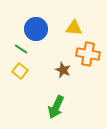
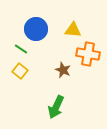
yellow triangle: moved 1 px left, 2 px down
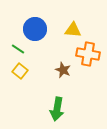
blue circle: moved 1 px left
green line: moved 3 px left
green arrow: moved 1 px right, 2 px down; rotated 15 degrees counterclockwise
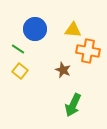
orange cross: moved 3 px up
green arrow: moved 16 px right, 4 px up; rotated 15 degrees clockwise
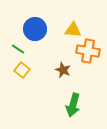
yellow square: moved 2 px right, 1 px up
green arrow: rotated 10 degrees counterclockwise
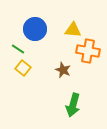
yellow square: moved 1 px right, 2 px up
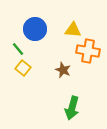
green line: rotated 16 degrees clockwise
green arrow: moved 1 px left, 3 px down
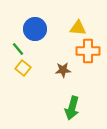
yellow triangle: moved 5 px right, 2 px up
orange cross: rotated 10 degrees counterclockwise
brown star: rotated 28 degrees counterclockwise
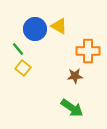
yellow triangle: moved 19 px left, 2 px up; rotated 24 degrees clockwise
brown star: moved 12 px right, 6 px down
green arrow: rotated 70 degrees counterclockwise
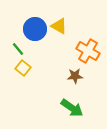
orange cross: rotated 30 degrees clockwise
